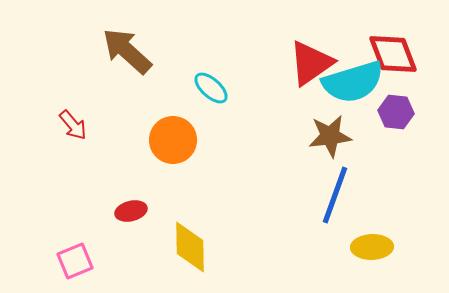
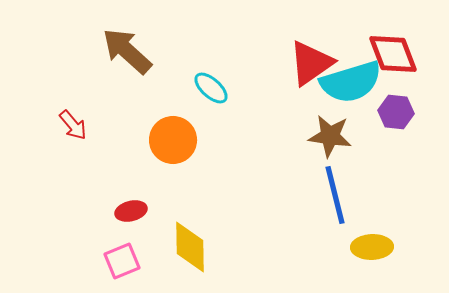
cyan semicircle: moved 2 px left
brown star: rotated 15 degrees clockwise
blue line: rotated 34 degrees counterclockwise
pink square: moved 47 px right
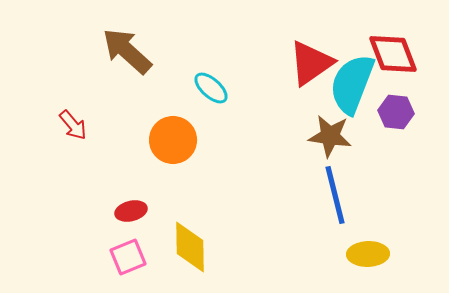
cyan semicircle: moved 1 px right, 2 px down; rotated 128 degrees clockwise
yellow ellipse: moved 4 px left, 7 px down
pink square: moved 6 px right, 4 px up
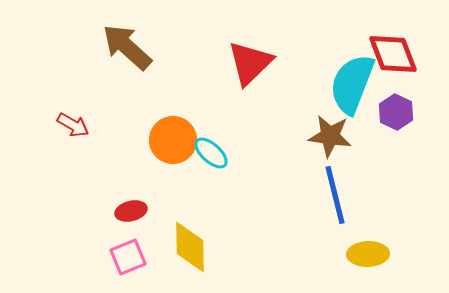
brown arrow: moved 4 px up
red triangle: moved 61 px left; rotated 9 degrees counterclockwise
cyan ellipse: moved 65 px down
purple hexagon: rotated 20 degrees clockwise
red arrow: rotated 20 degrees counterclockwise
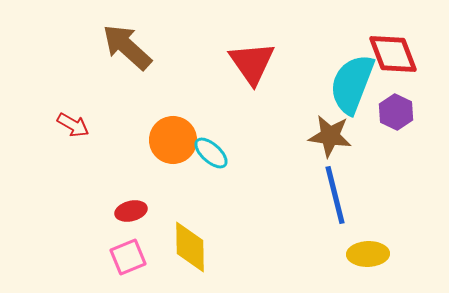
red triangle: moved 2 px right; rotated 21 degrees counterclockwise
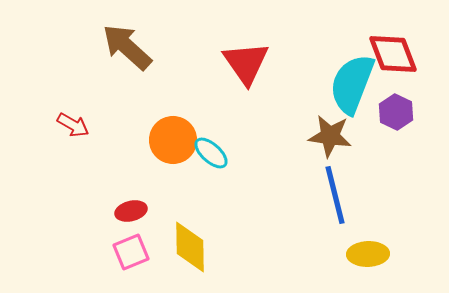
red triangle: moved 6 px left
pink square: moved 3 px right, 5 px up
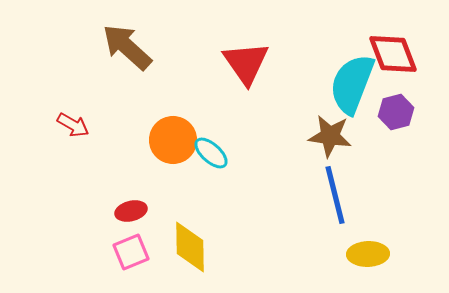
purple hexagon: rotated 20 degrees clockwise
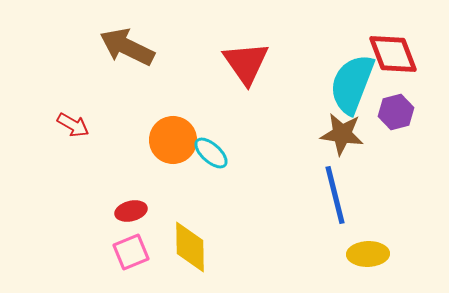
brown arrow: rotated 16 degrees counterclockwise
brown star: moved 12 px right, 2 px up
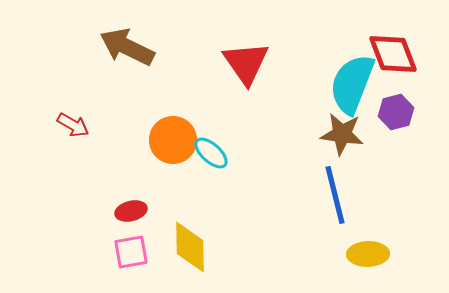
pink square: rotated 12 degrees clockwise
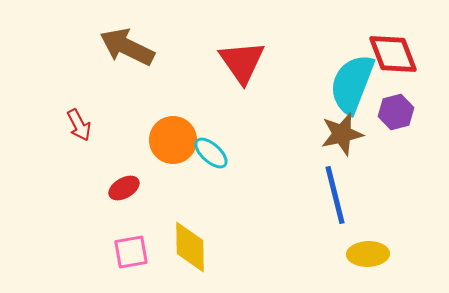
red triangle: moved 4 px left, 1 px up
red arrow: moved 6 px right; rotated 32 degrees clockwise
brown star: rotated 21 degrees counterclockwise
red ellipse: moved 7 px left, 23 px up; rotated 16 degrees counterclockwise
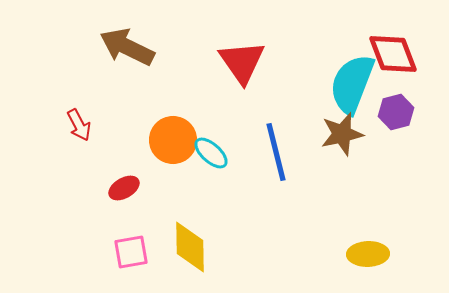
blue line: moved 59 px left, 43 px up
